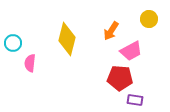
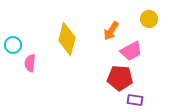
cyan circle: moved 2 px down
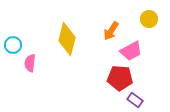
purple rectangle: rotated 28 degrees clockwise
